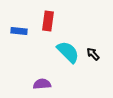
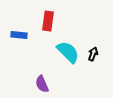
blue rectangle: moved 4 px down
black arrow: rotated 64 degrees clockwise
purple semicircle: rotated 108 degrees counterclockwise
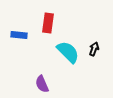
red rectangle: moved 2 px down
black arrow: moved 1 px right, 5 px up
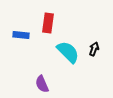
blue rectangle: moved 2 px right
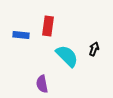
red rectangle: moved 3 px down
cyan semicircle: moved 1 px left, 4 px down
purple semicircle: rotated 12 degrees clockwise
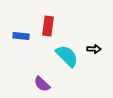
blue rectangle: moved 1 px down
black arrow: rotated 72 degrees clockwise
purple semicircle: rotated 36 degrees counterclockwise
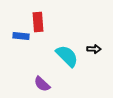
red rectangle: moved 10 px left, 4 px up; rotated 12 degrees counterclockwise
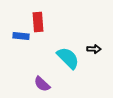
cyan semicircle: moved 1 px right, 2 px down
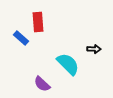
blue rectangle: moved 2 px down; rotated 35 degrees clockwise
cyan semicircle: moved 6 px down
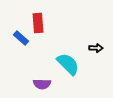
red rectangle: moved 1 px down
black arrow: moved 2 px right, 1 px up
purple semicircle: rotated 42 degrees counterclockwise
